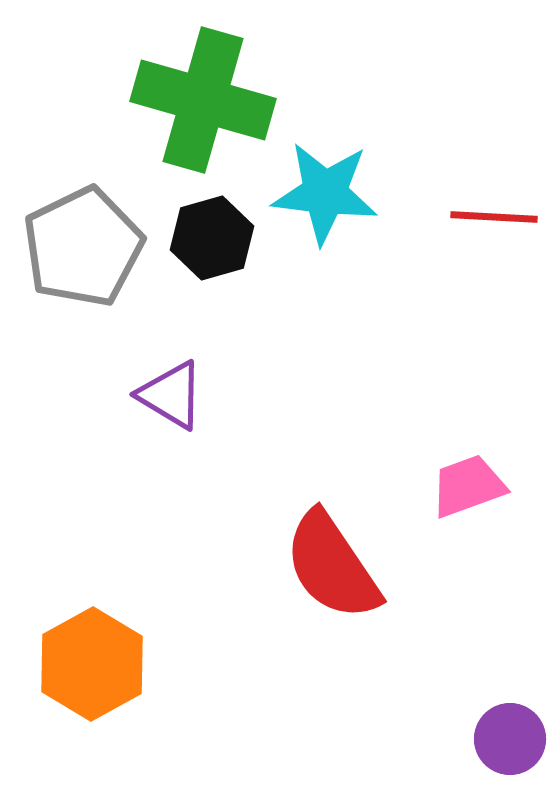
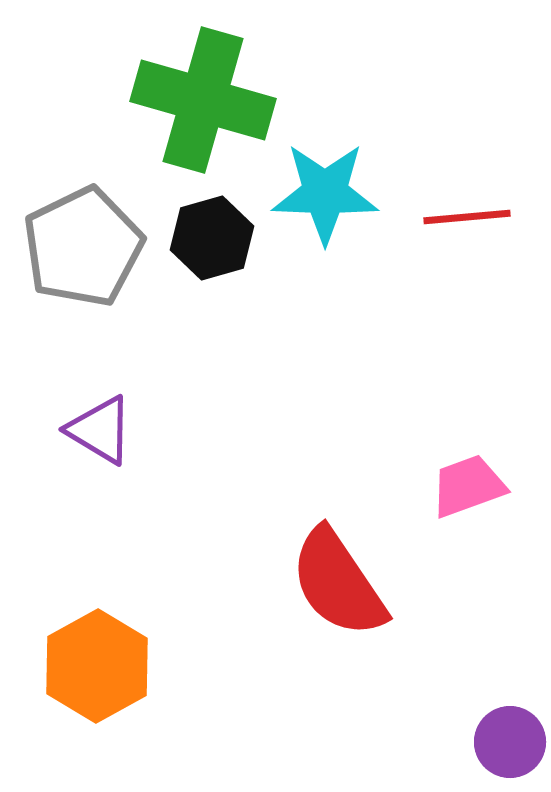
cyan star: rotated 5 degrees counterclockwise
red line: moved 27 px left; rotated 8 degrees counterclockwise
purple triangle: moved 71 px left, 35 px down
red semicircle: moved 6 px right, 17 px down
orange hexagon: moved 5 px right, 2 px down
purple circle: moved 3 px down
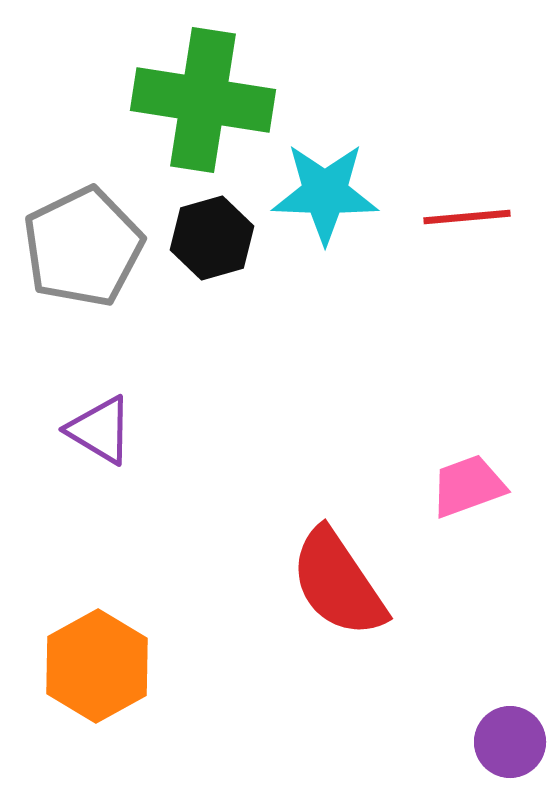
green cross: rotated 7 degrees counterclockwise
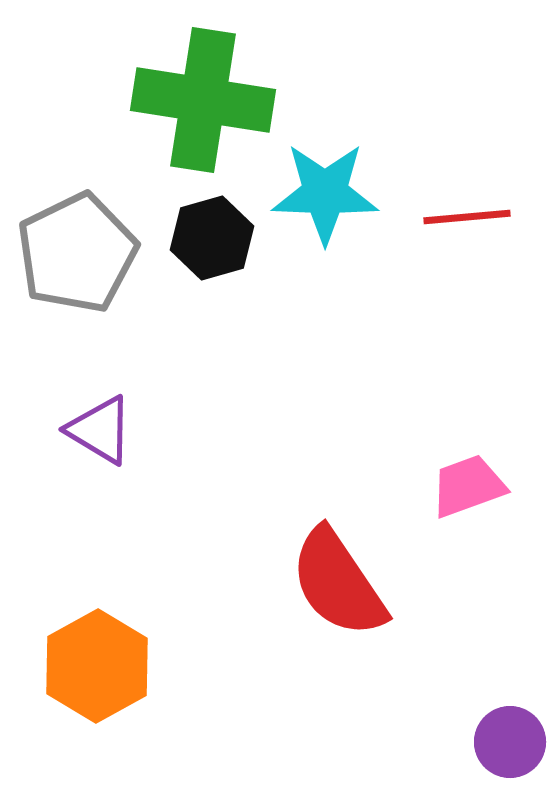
gray pentagon: moved 6 px left, 6 px down
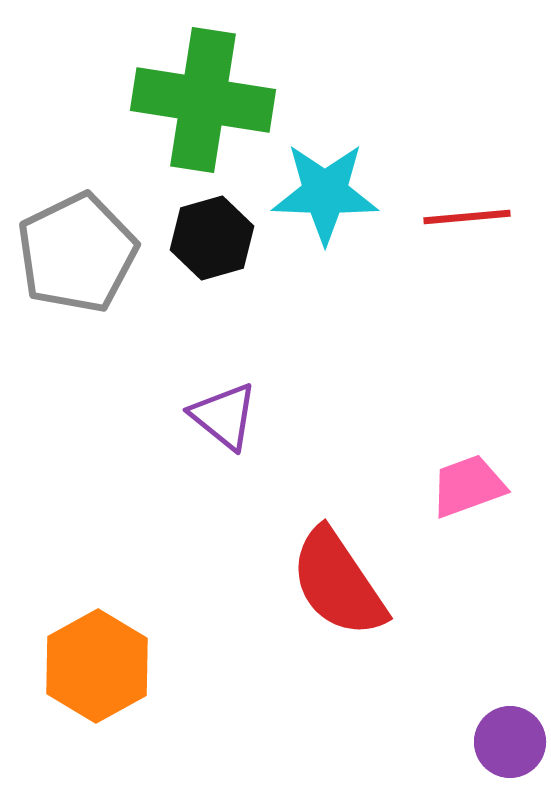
purple triangle: moved 124 px right, 14 px up; rotated 8 degrees clockwise
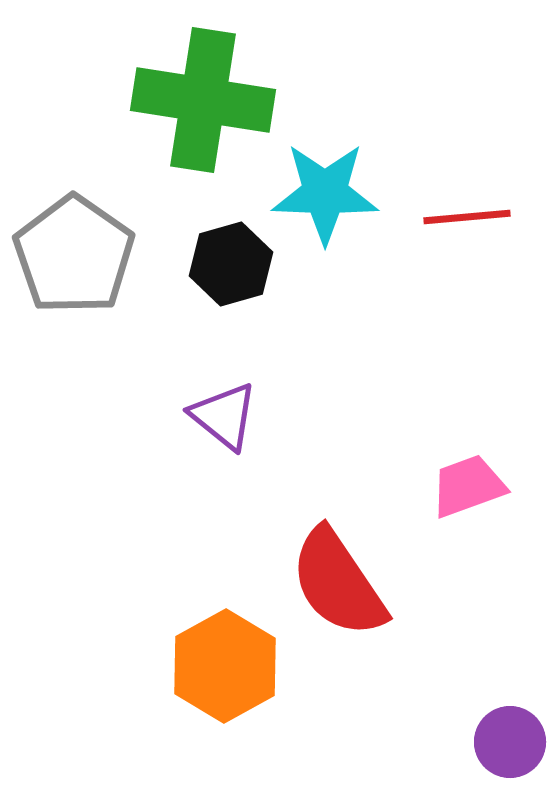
black hexagon: moved 19 px right, 26 px down
gray pentagon: moved 3 px left, 2 px down; rotated 11 degrees counterclockwise
orange hexagon: moved 128 px right
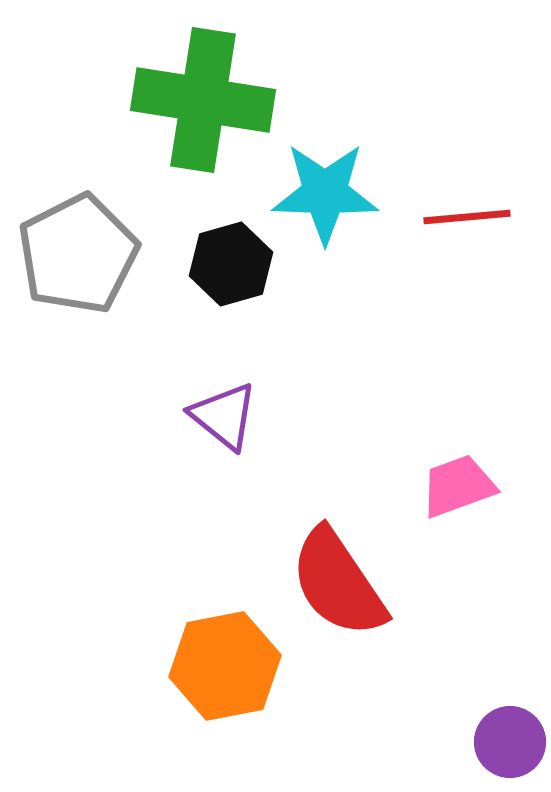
gray pentagon: moved 4 px right, 1 px up; rotated 10 degrees clockwise
pink trapezoid: moved 10 px left
orange hexagon: rotated 18 degrees clockwise
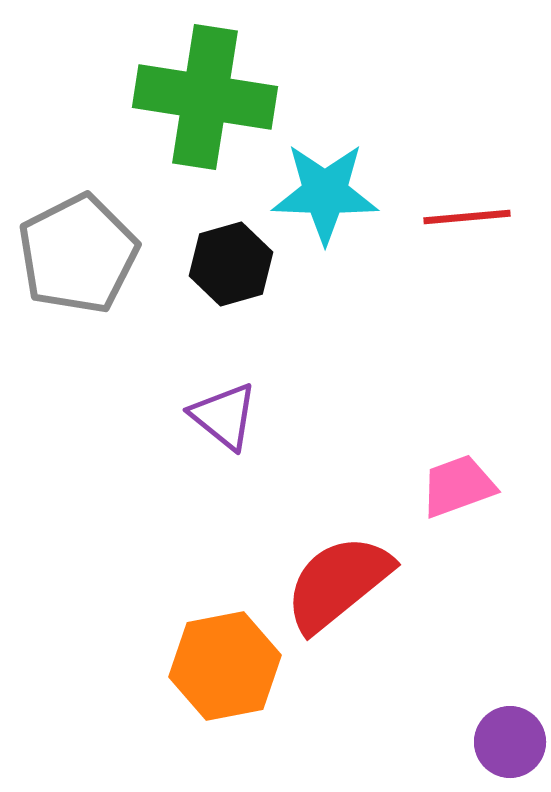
green cross: moved 2 px right, 3 px up
red semicircle: rotated 85 degrees clockwise
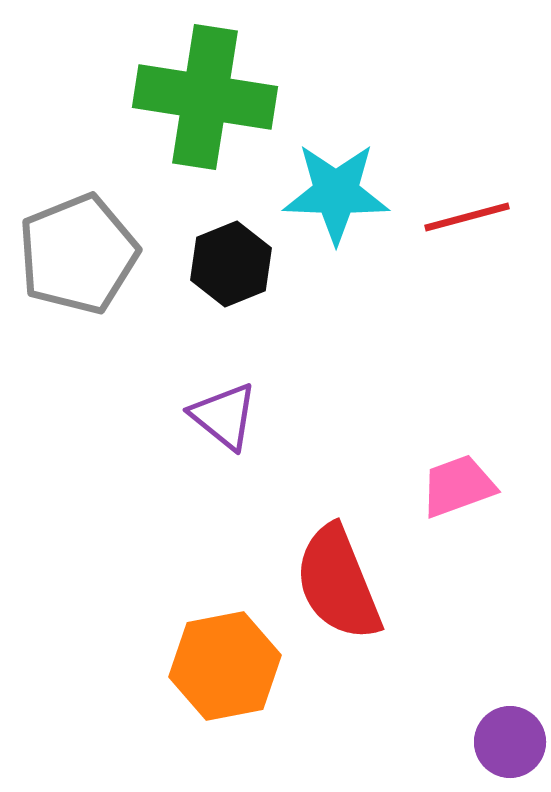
cyan star: moved 11 px right
red line: rotated 10 degrees counterclockwise
gray pentagon: rotated 5 degrees clockwise
black hexagon: rotated 6 degrees counterclockwise
red semicircle: rotated 73 degrees counterclockwise
